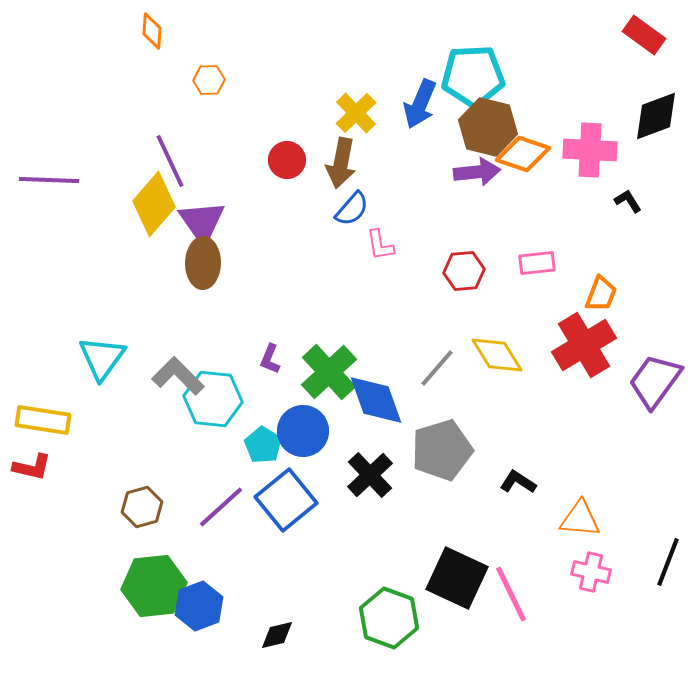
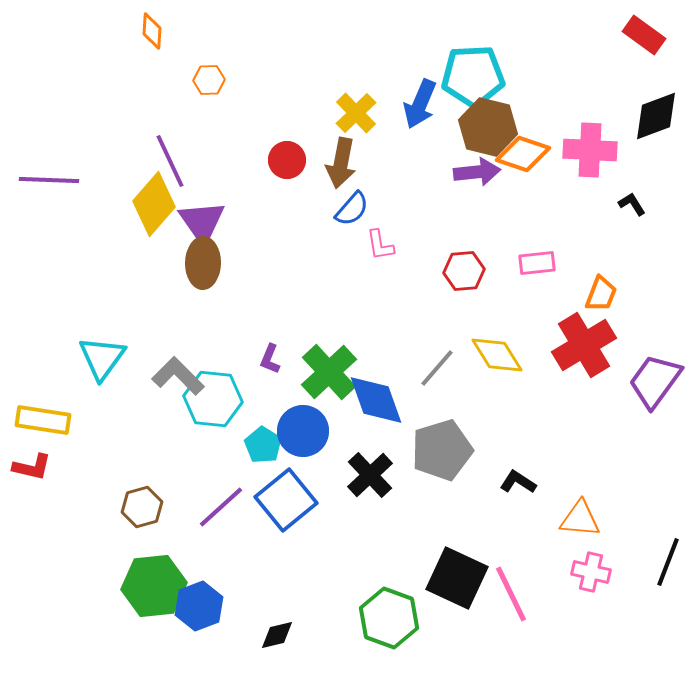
black L-shape at (628, 201): moved 4 px right, 3 px down
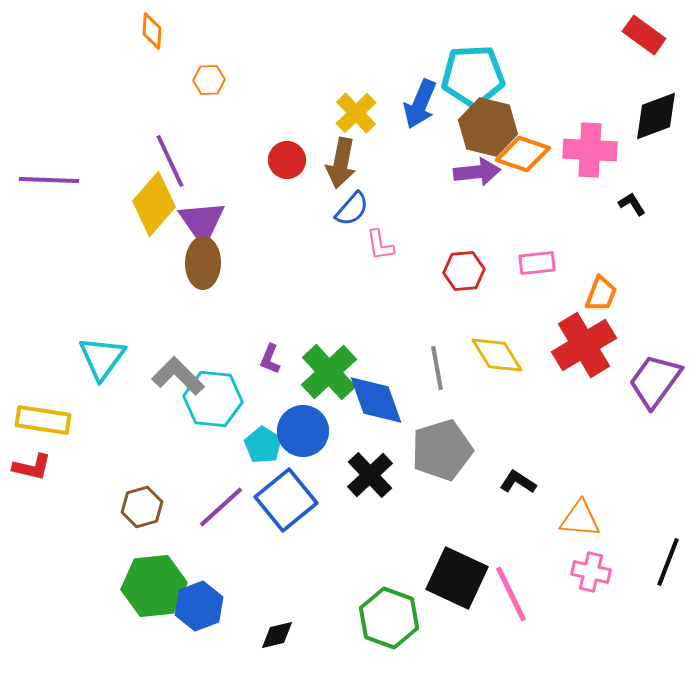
gray line at (437, 368): rotated 51 degrees counterclockwise
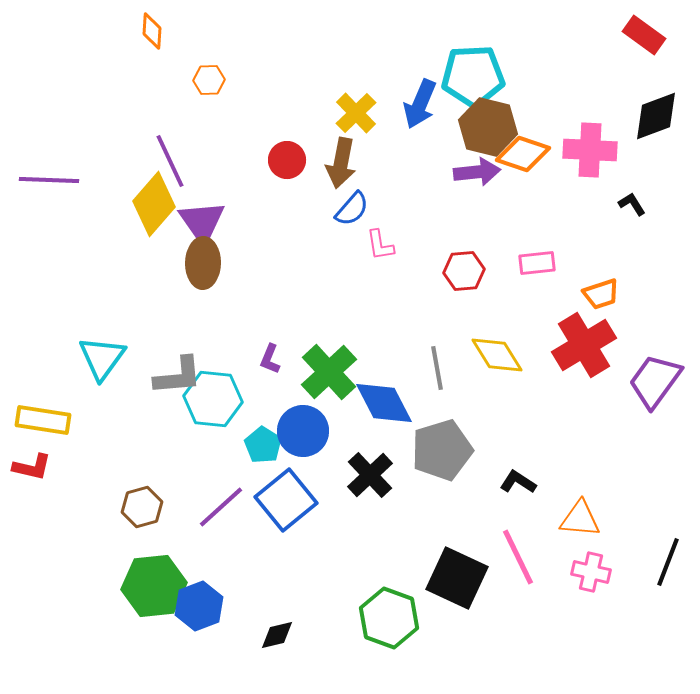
orange trapezoid at (601, 294): rotated 51 degrees clockwise
gray L-shape at (178, 376): rotated 130 degrees clockwise
blue diamond at (376, 400): moved 8 px right, 3 px down; rotated 8 degrees counterclockwise
pink line at (511, 594): moved 7 px right, 37 px up
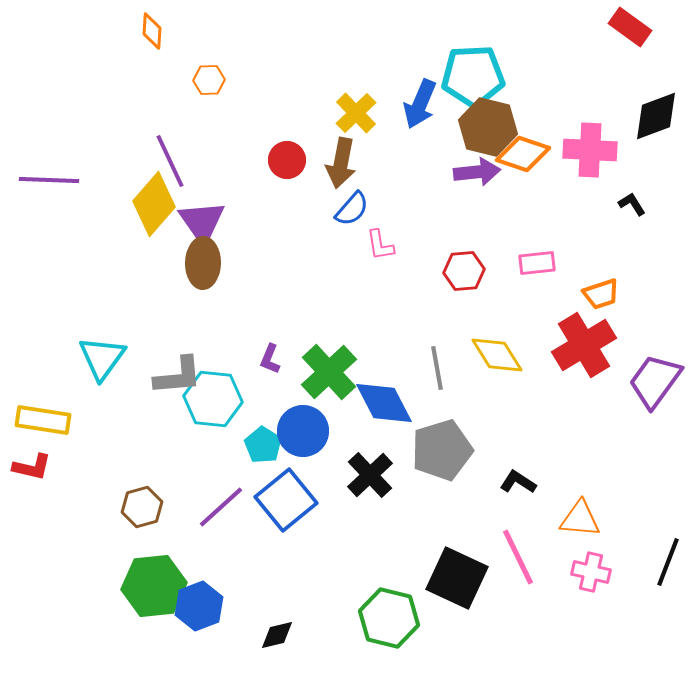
red rectangle at (644, 35): moved 14 px left, 8 px up
green hexagon at (389, 618): rotated 6 degrees counterclockwise
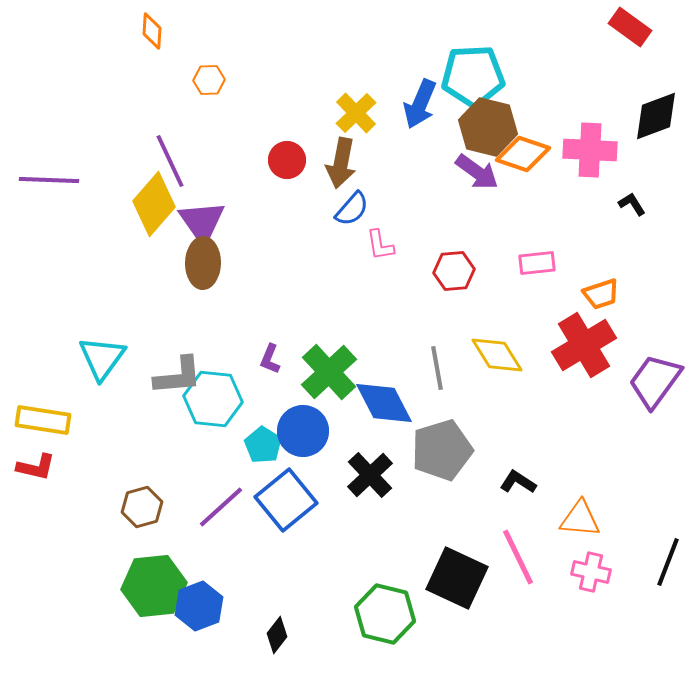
purple arrow at (477, 172): rotated 42 degrees clockwise
red hexagon at (464, 271): moved 10 px left
red L-shape at (32, 467): moved 4 px right
green hexagon at (389, 618): moved 4 px left, 4 px up
black diamond at (277, 635): rotated 39 degrees counterclockwise
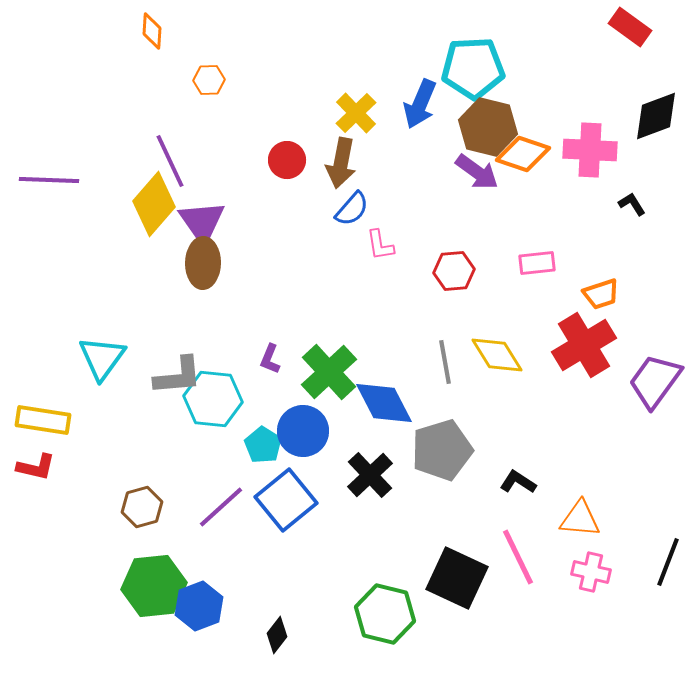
cyan pentagon at (473, 76): moved 8 px up
gray line at (437, 368): moved 8 px right, 6 px up
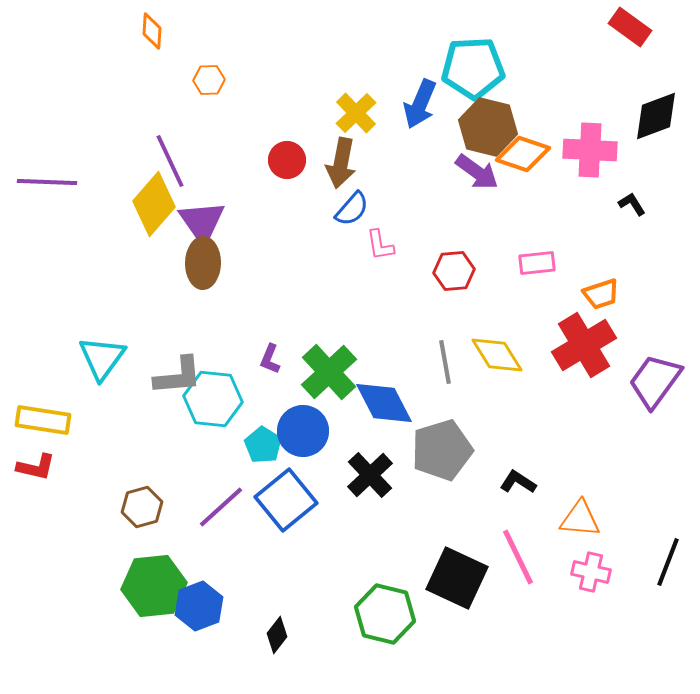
purple line at (49, 180): moved 2 px left, 2 px down
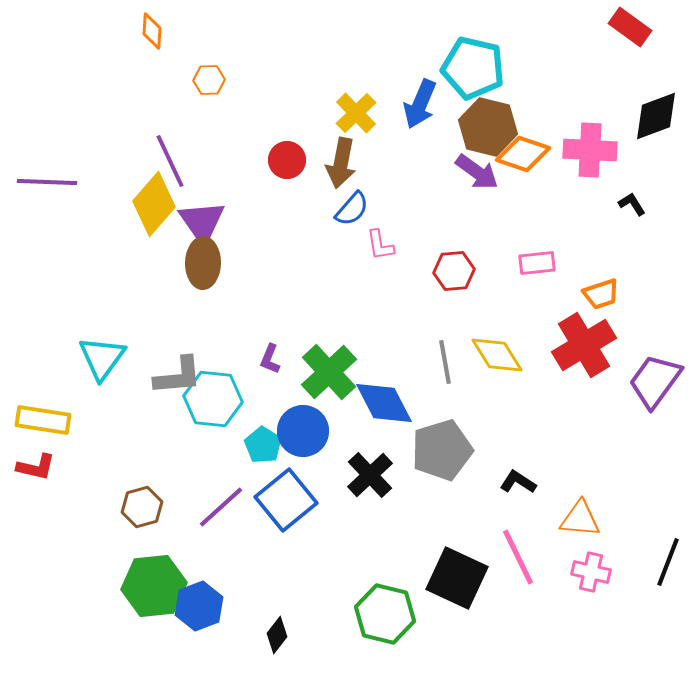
cyan pentagon at (473, 68): rotated 16 degrees clockwise
